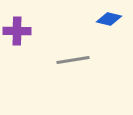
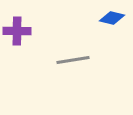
blue diamond: moved 3 px right, 1 px up
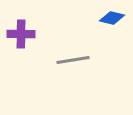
purple cross: moved 4 px right, 3 px down
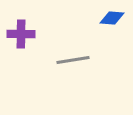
blue diamond: rotated 10 degrees counterclockwise
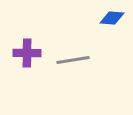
purple cross: moved 6 px right, 19 px down
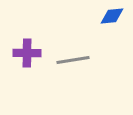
blue diamond: moved 2 px up; rotated 10 degrees counterclockwise
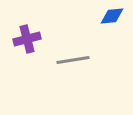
purple cross: moved 14 px up; rotated 16 degrees counterclockwise
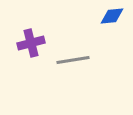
purple cross: moved 4 px right, 4 px down
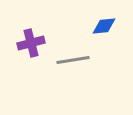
blue diamond: moved 8 px left, 10 px down
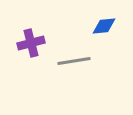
gray line: moved 1 px right, 1 px down
